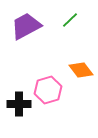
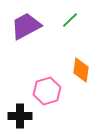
orange diamond: rotated 45 degrees clockwise
pink hexagon: moved 1 px left, 1 px down
black cross: moved 1 px right, 12 px down
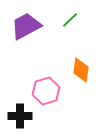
pink hexagon: moved 1 px left
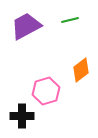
green line: rotated 30 degrees clockwise
orange diamond: rotated 45 degrees clockwise
black cross: moved 2 px right
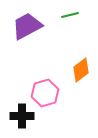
green line: moved 5 px up
purple trapezoid: moved 1 px right
pink hexagon: moved 1 px left, 2 px down
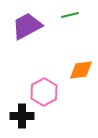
orange diamond: rotated 30 degrees clockwise
pink hexagon: moved 1 px left, 1 px up; rotated 12 degrees counterclockwise
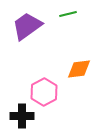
green line: moved 2 px left, 1 px up
purple trapezoid: rotated 8 degrees counterclockwise
orange diamond: moved 2 px left, 1 px up
